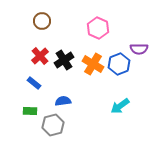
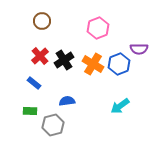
pink hexagon: rotated 15 degrees clockwise
blue semicircle: moved 4 px right
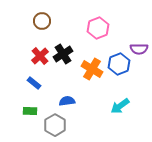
black cross: moved 1 px left, 6 px up
orange cross: moved 1 px left, 5 px down
gray hexagon: moved 2 px right; rotated 15 degrees counterclockwise
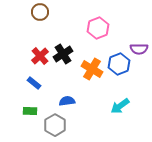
brown circle: moved 2 px left, 9 px up
